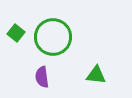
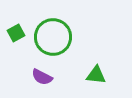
green square: rotated 24 degrees clockwise
purple semicircle: rotated 55 degrees counterclockwise
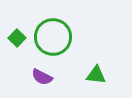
green square: moved 1 px right, 5 px down; rotated 18 degrees counterclockwise
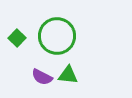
green circle: moved 4 px right, 1 px up
green triangle: moved 28 px left
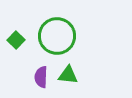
green square: moved 1 px left, 2 px down
purple semicircle: moved 1 px left; rotated 65 degrees clockwise
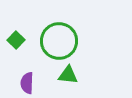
green circle: moved 2 px right, 5 px down
purple semicircle: moved 14 px left, 6 px down
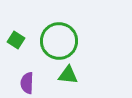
green square: rotated 12 degrees counterclockwise
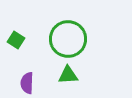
green circle: moved 9 px right, 2 px up
green triangle: rotated 10 degrees counterclockwise
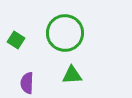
green circle: moved 3 px left, 6 px up
green triangle: moved 4 px right
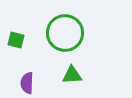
green square: rotated 18 degrees counterclockwise
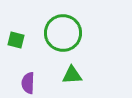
green circle: moved 2 px left
purple semicircle: moved 1 px right
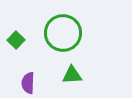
green square: rotated 30 degrees clockwise
